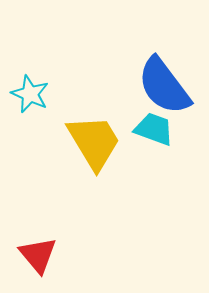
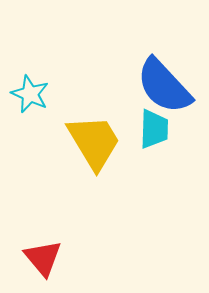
blue semicircle: rotated 6 degrees counterclockwise
cyan trapezoid: rotated 72 degrees clockwise
red triangle: moved 5 px right, 3 px down
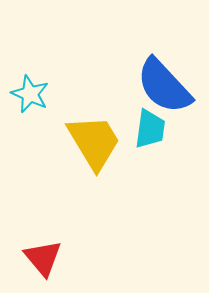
cyan trapezoid: moved 4 px left; rotated 6 degrees clockwise
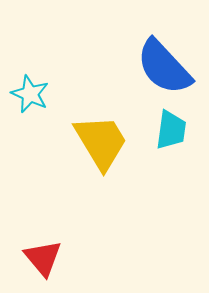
blue semicircle: moved 19 px up
cyan trapezoid: moved 21 px right, 1 px down
yellow trapezoid: moved 7 px right
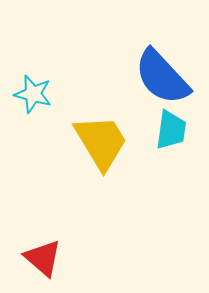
blue semicircle: moved 2 px left, 10 px down
cyan star: moved 3 px right; rotated 9 degrees counterclockwise
red triangle: rotated 9 degrees counterclockwise
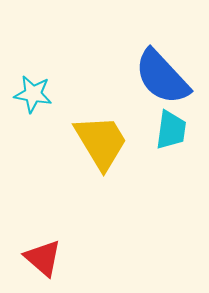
cyan star: rotated 6 degrees counterclockwise
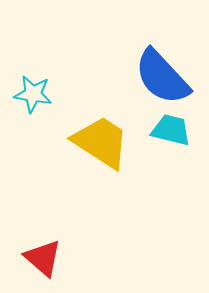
cyan trapezoid: rotated 84 degrees counterclockwise
yellow trapezoid: rotated 26 degrees counterclockwise
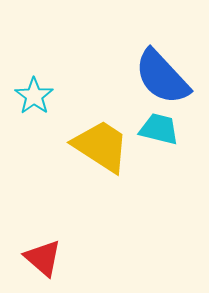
cyan star: moved 1 px right, 2 px down; rotated 27 degrees clockwise
cyan trapezoid: moved 12 px left, 1 px up
yellow trapezoid: moved 4 px down
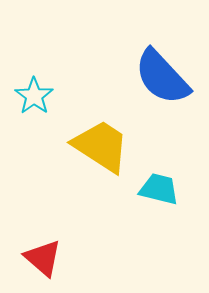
cyan trapezoid: moved 60 px down
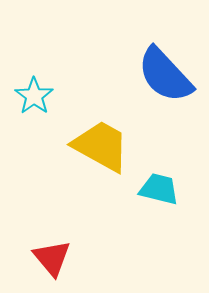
blue semicircle: moved 3 px right, 2 px up
yellow trapezoid: rotated 4 degrees counterclockwise
red triangle: moved 9 px right; rotated 9 degrees clockwise
